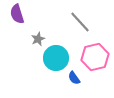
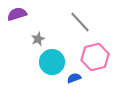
purple semicircle: rotated 90 degrees clockwise
cyan circle: moved 4 px left, 4 px down
blue semicircle: rotated 104 degrees clockwise
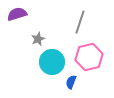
gray line: rotated 60 degrees clockwise
pink hexagon: moved 6 px left
blue semicircle: moved 3 px left, 4 px down; rotated 48 degrees counterclockwise
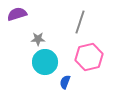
gray star: rotated 24 degrees clockwise
cyan circle: moved 7 px left
blue semicircle: moved 6 px left
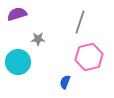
cyan circle: moved 27 px left
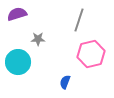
gray line: moved 1 px left, 2 px up
pink hexagon: moved 2 px right, 3 px up
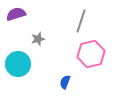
purple semicircle: moved 1 px left
gray line: moved 2 px right, 1 px down
gray star: rotated 16 degrees counterclockwise
cyan circle: moved 2 px down
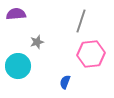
purple semicircle: rotated 12 degrees clockwise
gray star: moved 1 px left, 3 px down
pink hexagon: rotated 8 degrees clockwise
cyan circle: moved 2 px down
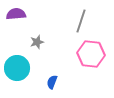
pink hexagon: rotated 12 degrees clockwise
cyan circle: moved 1 px left, 2 px down
blue semicircle: moved 13 px left
